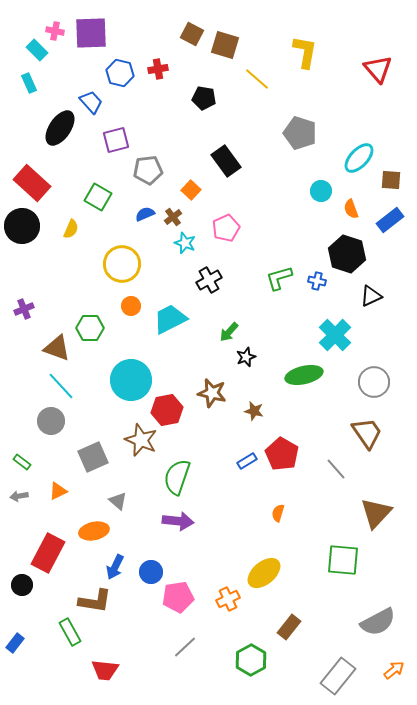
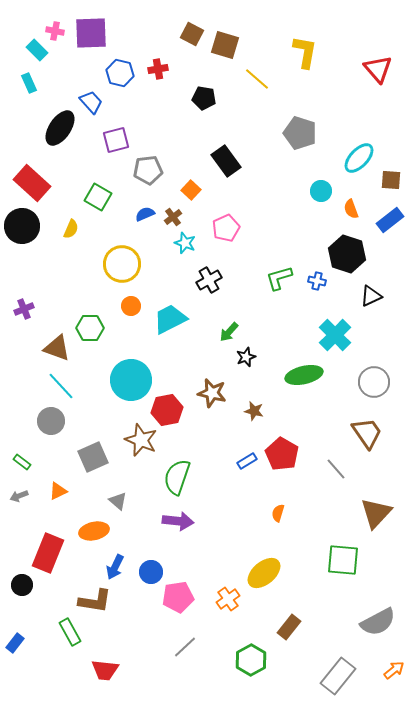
gray arrow at (19, 496): rotated 12 degrees counterclockwise
red rectangle at (48, 553): rotated 6 degrees counterclockwise
orange cross at (228, 599): rotated 10 degrees counterclockwise
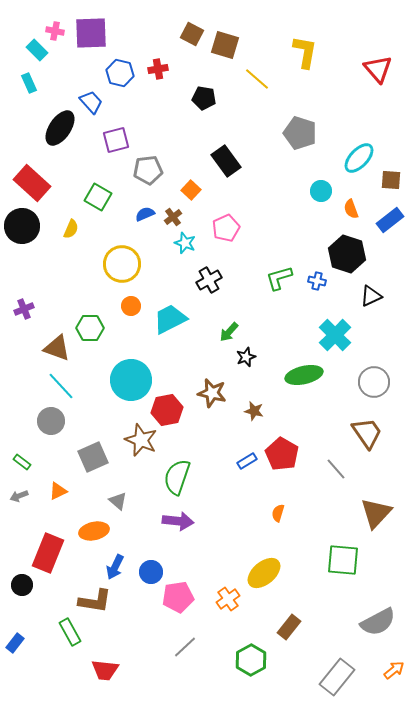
gray rectangle at (338, 676): moved 1 px left, 1 px down
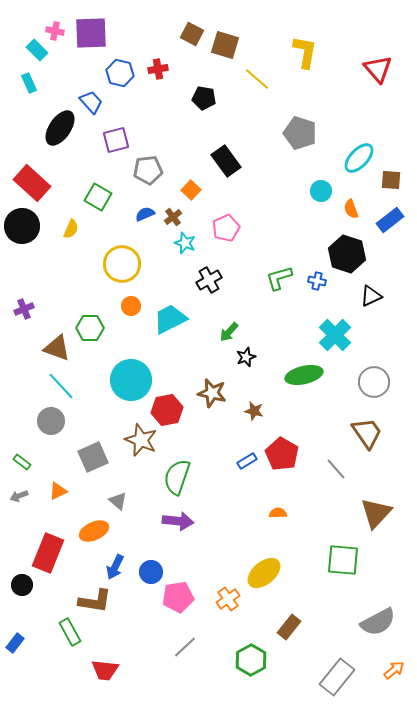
orange semicircle at (278, 513): rotated 72 degrees clockwise
orange ellipse at (94, 531): rotated 12 degrees counterclockwise
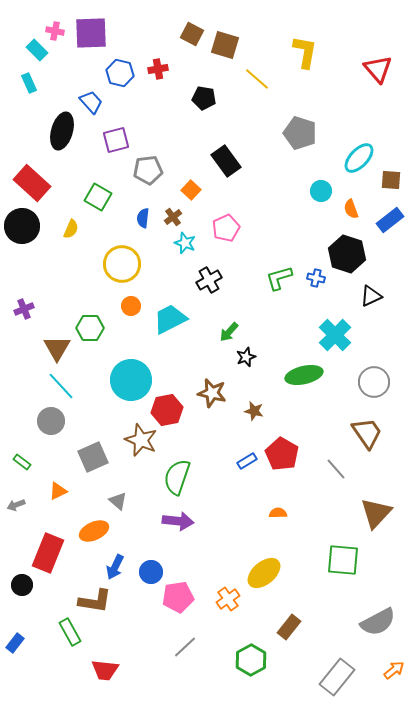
black ellipse at (60, 128): moved 2 px right, 3 px down; rotated 18 degrees counterclockwise
blue semicircle at (145, 214): moved 2 px left, 4 px down; rotated 60 degrees counterclockwise
blue cross at (317, 281): moved 1 px left, 3 px up
brown triangle at (57, 348): rotated 40 degrees clockwise
gray arrow at (19, 496): moved 3 px left, 9 px down
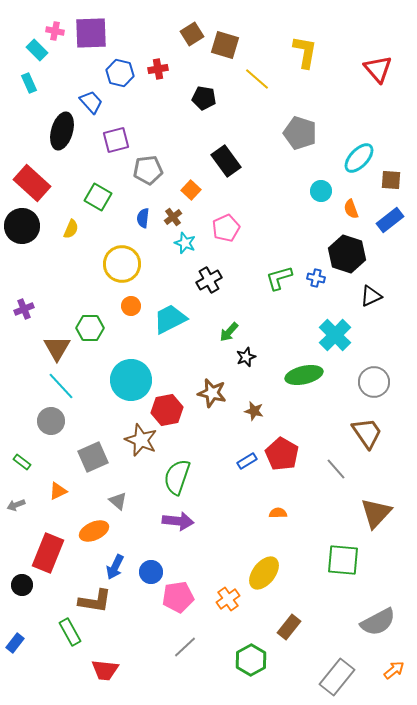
brown square at (192, 34): rotated 30 degrees clockwise
yellow ellipse at (264, 573): rotated 12 degrees counterclockwise
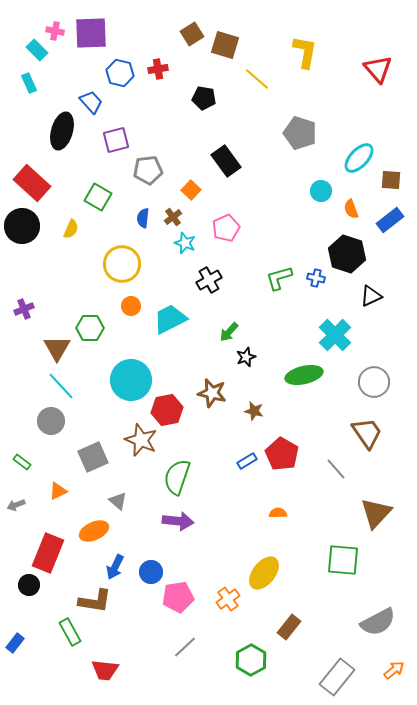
black circle at (22, 585): moved 7 px right
